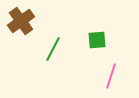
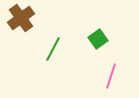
brown cross: moved 3 px up
green square: moved 1 px right, 1 px up; rotated 30 degrees counterclockwise
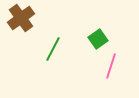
pink line: moved 10 px up
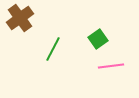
brown cross: moved 1 px left
pink line: rotated 65 degrees clockwise
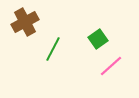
brown cross: moved 5 px right, 4 px down; rotated 8 degrees clockwise
pink line: rotated 35 degrees counterclockwise
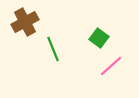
green square: moved 1 px right, 1 px up; rotated 18 degrees counterclockwise
green line: rotated 50 degrees counterclockwise
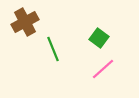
pink line: moved 8 px left, 3 px down
